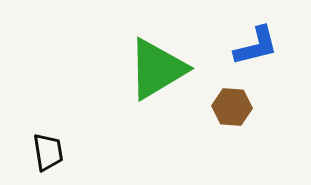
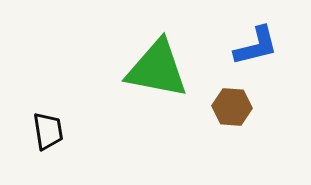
green triangle: rotated 42 degrees clockwise
black trapezoid: moved 21 px up
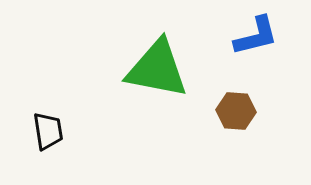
blue L-shape: moved 10 px up
brown hexagon: moved 4 px right, 4 px down
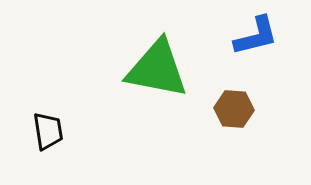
brown hexagon: moved 2 px left, 2 px up
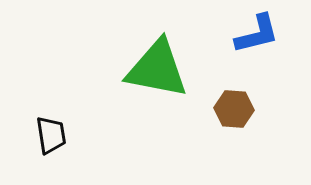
blue L-shape: moved 1 px right, 2 px up
black trapezoid: moved 3 px right, 4 px down
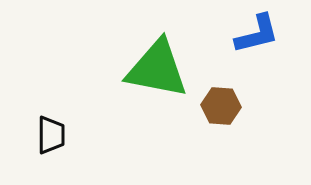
brown hexagon: moved 13 px left, 3 px up
black trapezoid: rotated 9 degrees clockwise
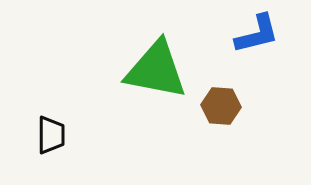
green triangle: moved 1 px left, 1 px down
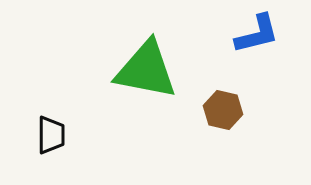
green triangle: moved 10 px left
brown hexagon: moved 2 px right, 4 px down; rotated 9 degrees clockwise
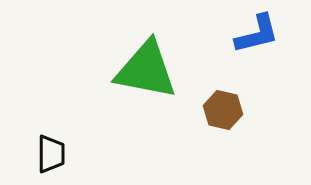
black trapezoid: moved 19 px down
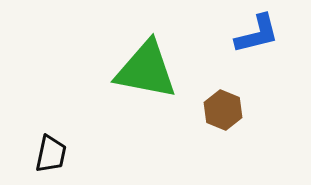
brown hexagon: rotated 9 degrees clockwise
black trapezoid: rotated 12 degrees clockwise
